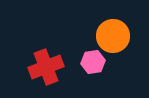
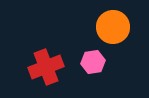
orange circle: moved 9 px up
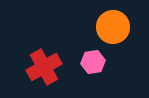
red cross: moved 2 px left; rotated 8 degrees counterclockwise
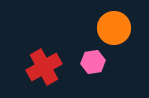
orange circle: moved 1 px right, 1 px down
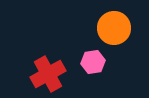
red cross: moved 4 px right, 7 px down
